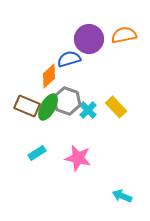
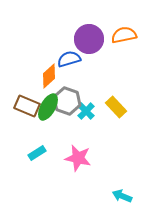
cyan cross: moved 2 px left, 1 px down
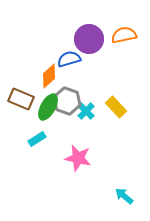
brown rectangle: moved 6 px left, 7 px up
cyan rectangle: moved 14 px up
cyan arrow: moved 2 px right; rotated 18 degrees clockwise
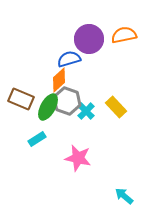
orange diamond: moved 10 px right, 4 px down
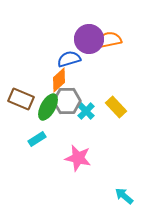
orange semicircle: moved 15 px left, 5 px down
gray hexagon: rotated 20 degrees counterclockwise
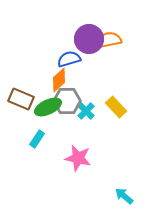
green ellipse: rotated 36 degrees clockwise
cyan rectangle: rotated 24 degrees counterclockwise
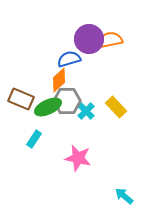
orange semicircle: moved 1 px right
cyan rectangle: moved 3 px left
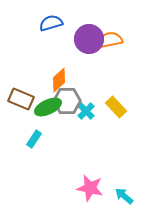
blue semicircle: moved 18 px left, 36 px up
pink star: moved 12 px right, 30 px down
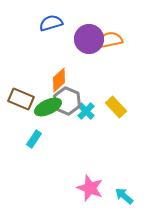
gray hexagon: rotated 24 degrees clockwise
pink star: rotated 8 degrees clockwise
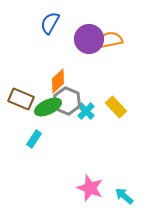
blue semicircle: moved 1 px left; rotated 45 degrees counterclockwise
orange diamond: moved 1 px left, 1 px down
